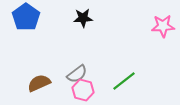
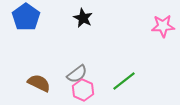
black star: rotated 30 degrees clockwise
brown semicircle: rotated 50 degrees clockwise
pink hexagon: rotated 10 degrees clockwise
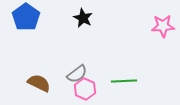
green line: rotated 35 degrees clockwise
pink hexagon: moved 2 px right, 1 px up
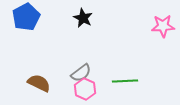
blue pentagon: rotated 8 degrees clockwise
gray semicircle: moved 4 px right, 1 px up
green line: moved 1 px right
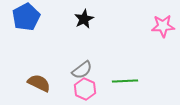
black star: moved 1 px right, 1 px down; rotated 18 degrees clockwise
gray semicircle: moved 1 px right, 3 px up
